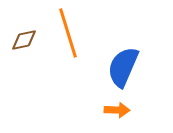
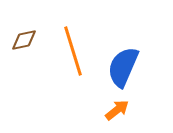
orange line: moved 5 px right, 18 px down
orange arrow: rotated 40 degrees counterclockwise
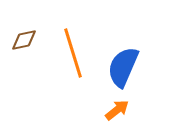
orange line: moved 2 px down
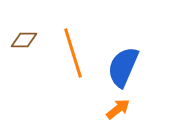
brown diamond: rotated 12 degrees clockwise
orange arrow: moved 1 px right, 1 px up
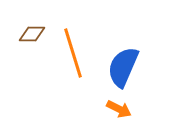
brown diamond: moved 8 px right, 6 px up
orange arrow: moved 1 px right; rotated 65 degrees clockwise
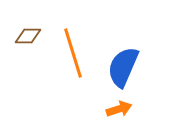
brown diamond: moved 4 px left, 2 px down
orange arrow: rotated 45 degrees counterclockwise
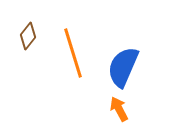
brown diamond: rotated 52 degrees counterclockwise
orange arrow: rotated 100 degrees counterclockwise
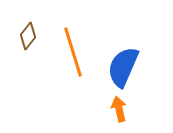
orange line: moved 1 px up
orange arrow: rotated 15 degrees clockwise
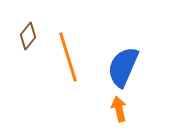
orange line: moved 5 px left, 5 px down
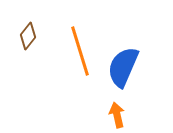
orange line: moved 12 px right, 6 px up
orange arrow: moved 2 px left, 6 px down
